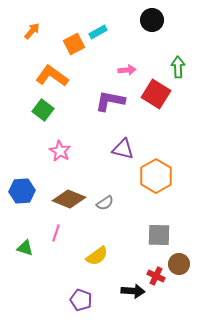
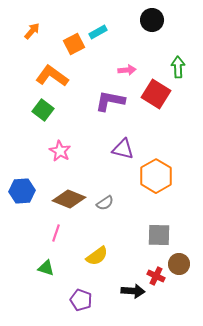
green triangle: moved 21 px right, 20 px down
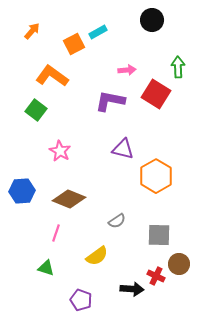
green square: moved 7 px left
gray semicircle: moved 12 px right, 18 px down
black arrow: moved 1 px left, 2 px up
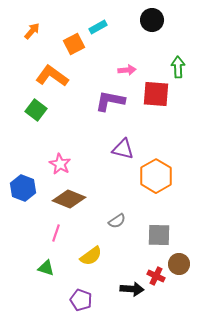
cyan rectangle: moved 5 px up
red square: rotated 28 degrees counterclockwise
pink star: moved 13 px down
blue hexagon: moved 1 px right, 3 px up; rotated 25 degrees clockwise
yellow semicircle: moved 6 px left
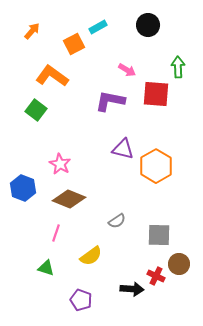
black circle: moved 4 px left, 5 px down
pink arrow: rotated 36 degrees clockwise
orange hexagon: moved 10 px up
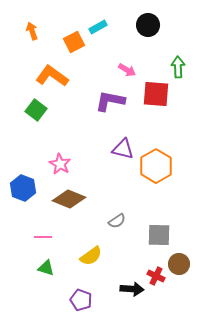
orange arrow: rotated 60 degrees counterclockwise
orange square: moved 2 px up
pink line: moved 13 px left, 4 px down; rotated 72 degrees clockwise
